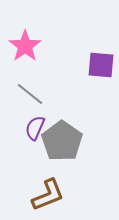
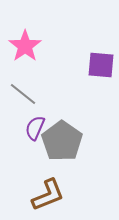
gray line: moved 7 px left
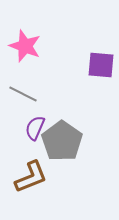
pink star: rotated 16 degrees counterclockwise
gray line: rotated 12 degrees counterclockwise
brown L-shape: moved 17 px left, 18 px up
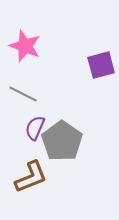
purple square: rotated 20 degrees counterclockwise
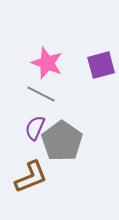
pink star: moved 22 px right, 17 px down
gray line: moved 18 px right
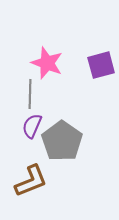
gray line: moved 11 px left; rotated 64 degrees clockwise
purple semicircle: moved 3 px left, 2 px up
brown L-shape: moved 4 px down
